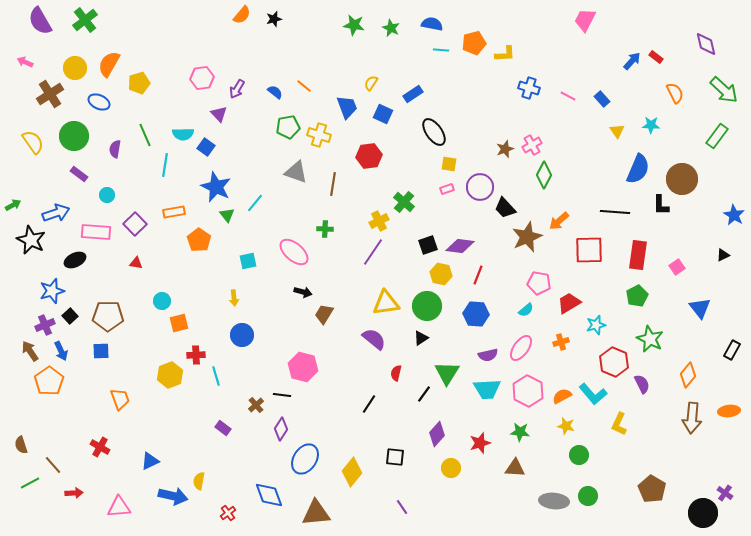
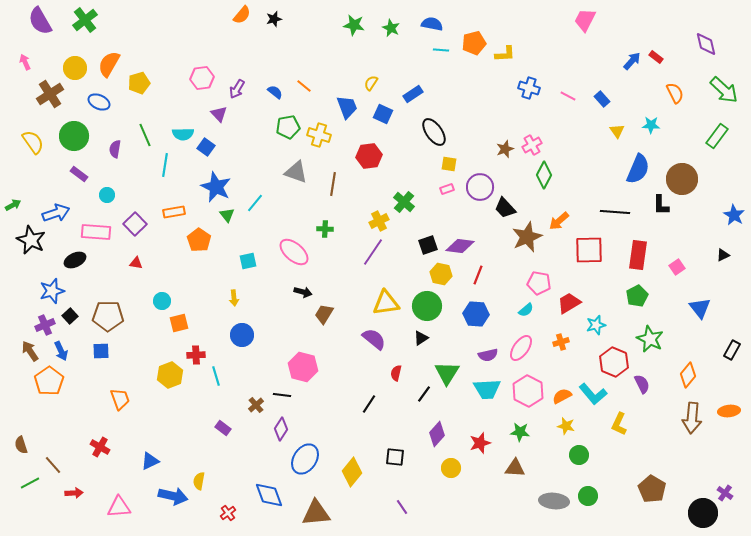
pink arrow at (25, 62): rotated 42 degrees clockwise
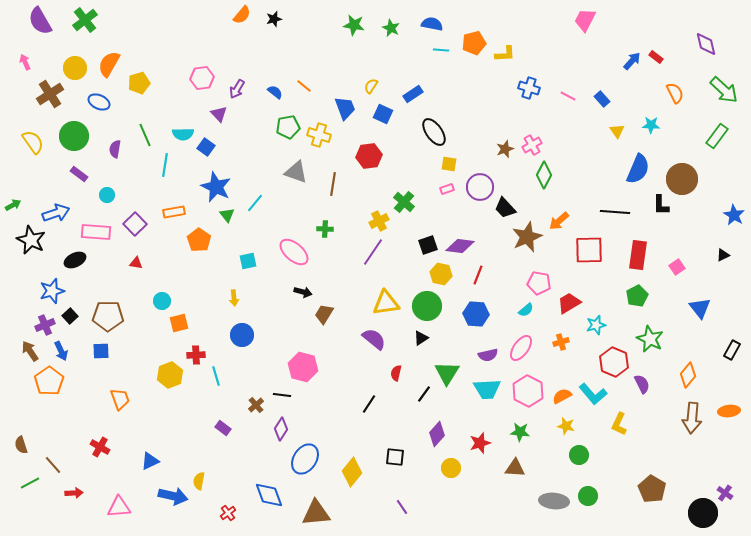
yellow semicircle at (371, 83): moved 3 px down
blue trapezoid at (347, 107): moved 2 px left, 1 px down
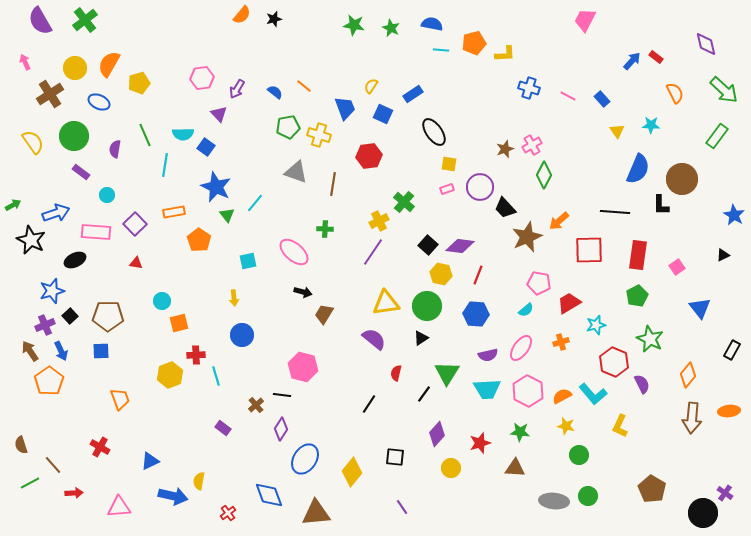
purple rectangle at (79, 174): moved 2 px right, 2 px up
black square at (428, 245): rotated 30 degrees counterclockwise
yellow L-shape at (619, 424): moved 1 px right, 2 px down
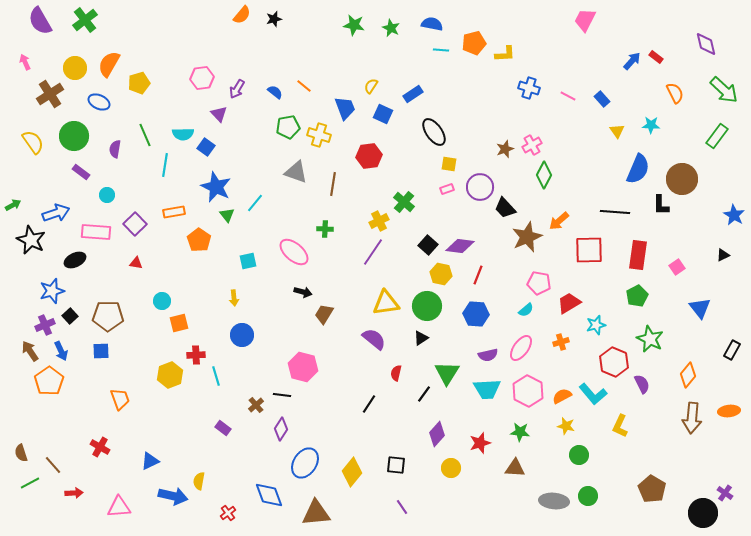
brown semicircle at (21, 445): moved 8 px down
black square at (395, 457): moved 1 px right, 8 px down
blue ellipse at (305, 459): moved 4 px down
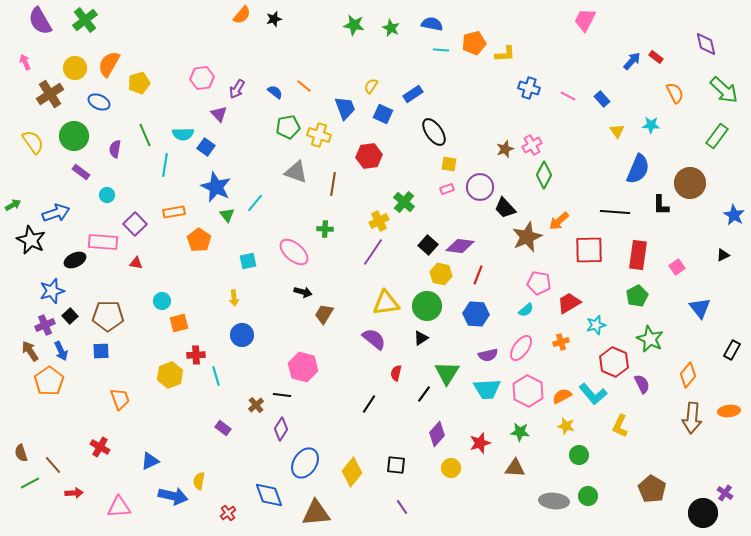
brown circle at (682, 179): moved 8 px right, 4 px down
pink rectangle at (96, 232): moved 7 px right, 10 px down
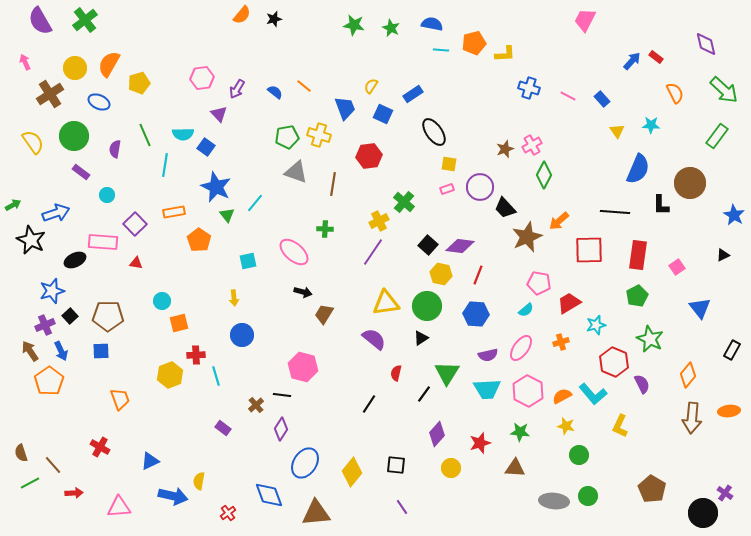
green pentagon at (288, 127): moved 1 px left, 10 px down
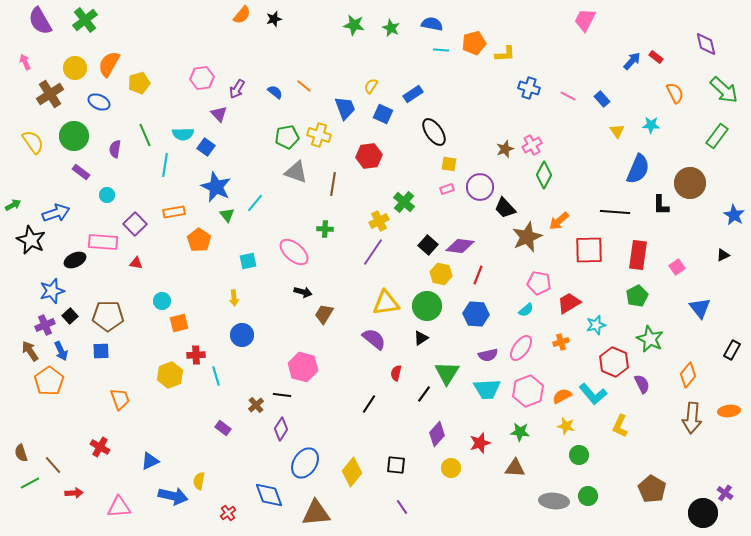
pink hexagon at (528, 391): rotated 12 degrees clockwise
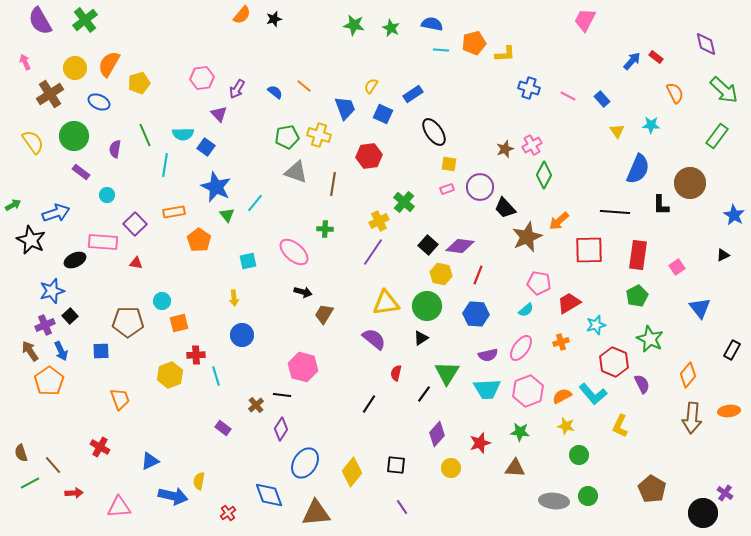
brown pentagon at (108, 316): moved 20 px right, 6 px down
